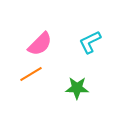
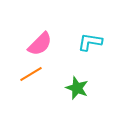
cyan L-shape: rotated 35 degrees clockwise
green star: rotated 20 degrees clockwise
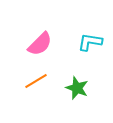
orange line: moved 5 px right, 7 px down
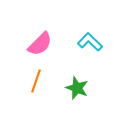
cyan L-shape: rotated 35 degrees clockwise
orange line: rotated 40 degrees counterclockwise
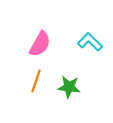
pink semicircle: rotated 16 degrees counterclockwise
green star: moved 8 px left, 1 px up; rotated 15 degrees counterclockwise
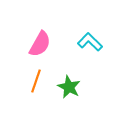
green star: rotated 20 degrees clockwise
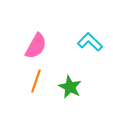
pink semicircle: moved 4 px left, 2 px down
green star: moved 1 px right
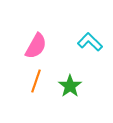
green star: moved 1 px up; rotated 10 degrees clockwise
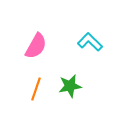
orange line: moved 8 px down
green star: rotated 25 degrees clockwise
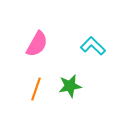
cyan L-shape: moved 3 px right, 4 px down
pink semicircle: moved 1 px right, 2 px up
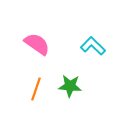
pink semicircle: rotated 84 degrees counterclockwise
green star: rotated 15 degrees clockwise
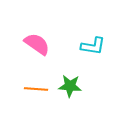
cyan L-shape: rotated 145 degrees clockwise
orange line: rotated 75 degrees clockwise
